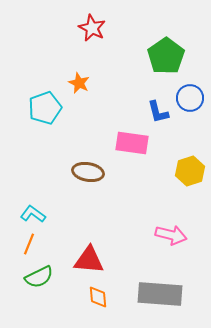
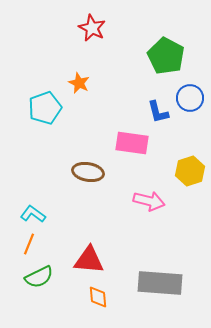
green pentagon: rotated 9 degrees counterclockwise
pink arrow: moved 22 px left, 34 px up
gray rectangle: moved 11 px up
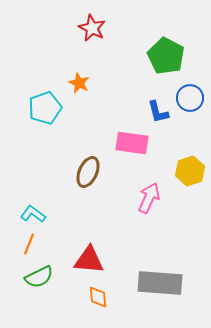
brown ellipse: rotated 76 degrees counterclockwise
pink arrow: moved 3 px up; rotated 80 degrees counterclockwise
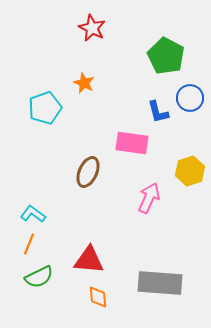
orange star: moved 5 px right
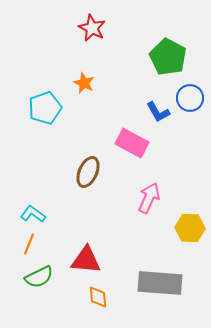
green pentagon: moved 2 px right, 1 px down
blue L-shape: rotated 15 degrees counterclockwise
pink rectangle: rotated 20 degrees clockwise
yellow hexagon: moved 57 px down; rotated 20 degrees clockwise
red triangle: moved 3 px left
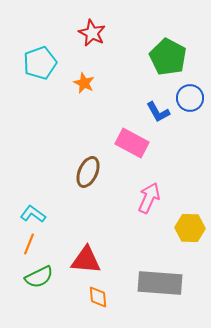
red star: moved 5 px down
cyan pentagon: moved 5 px left, 45 px up
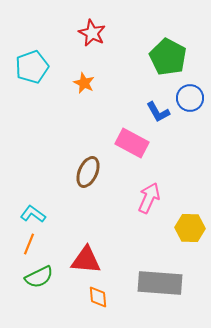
cyan pentagon: moved 8 px left, 4 px down
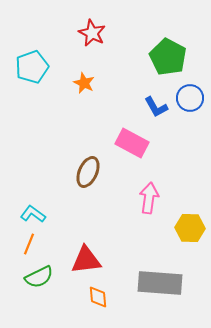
blue L-shape: moved 2 px left, 5 px up
pink arrow: rotated 16 degrees counterclockwise
red triangle: rotated 12 degrees counterclockwise
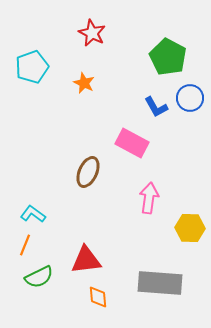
orange line: moved 4 px left, 1 px down
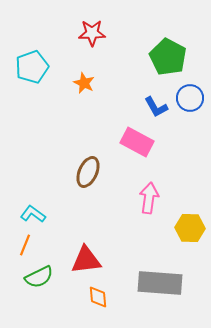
red star: rotated 28 degrees counterclockwise
pink rectangle: moved 5 px right, 1 px up
